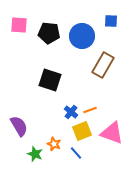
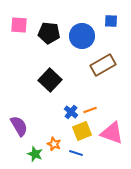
brown rectangle: rotated 30 degrees clockwise
black square: rotated 25 degrees clockwise
blue line: rotated 32 degrees counterclockwise
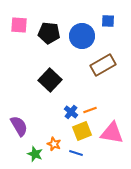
blue square: moved 3 px left
pink triangle: rotated 10 degrees counterclockwise
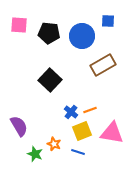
blue line: moved 2 px right, 1 px up
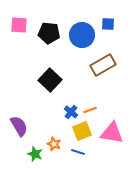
blue square: moved 3 px down
blue circle: moved 1 px up
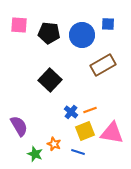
yellow square: moved 3 px right
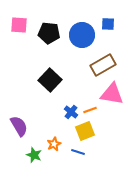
pink triangle: moved 39 px up
orange star: rotated 24 degrees clockwise
green star: moved 1 px left, 1 px down
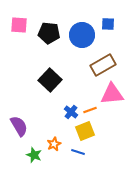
pink triangle: rotated 15 degrees counterclockwise
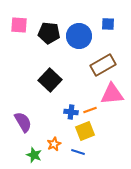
blue circle: moved 3 px left, 1 px down
blue cross: rotated 32 degrees counterclockwise
purple semicircle: moved 4 px right, 4 px up
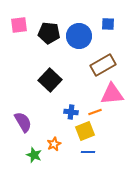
pink square: rotated 12 degrees counterclockwise
orange line: moved 5 px right, 2 px down
blue line: moved 10 px right; rotated 16 degrees counterclockwise
